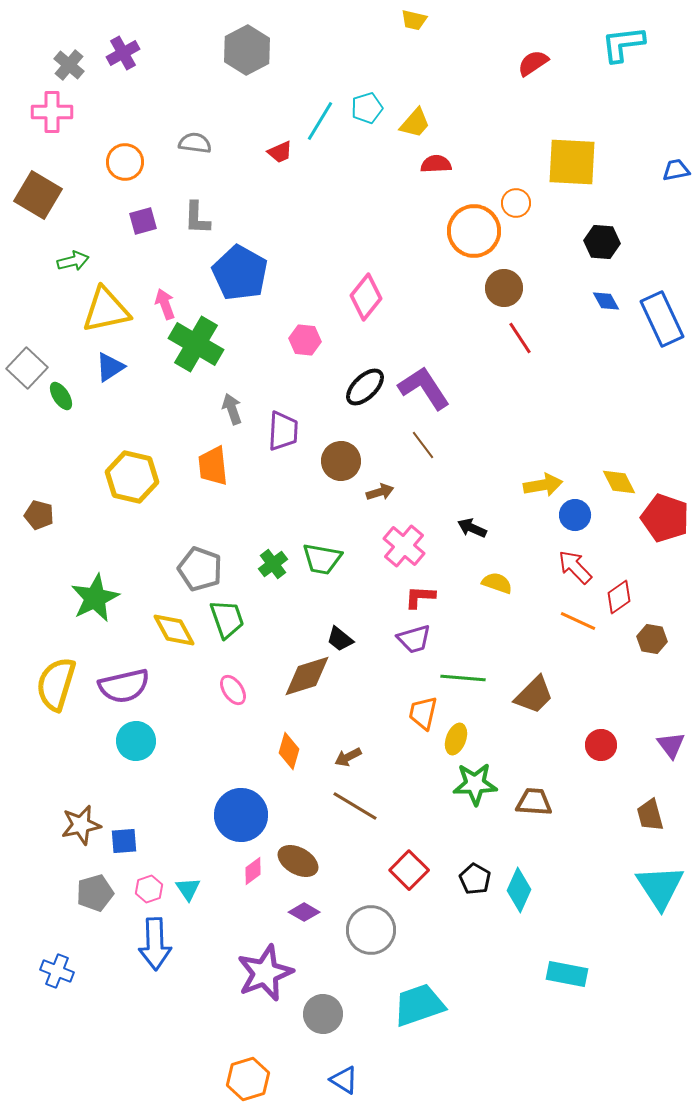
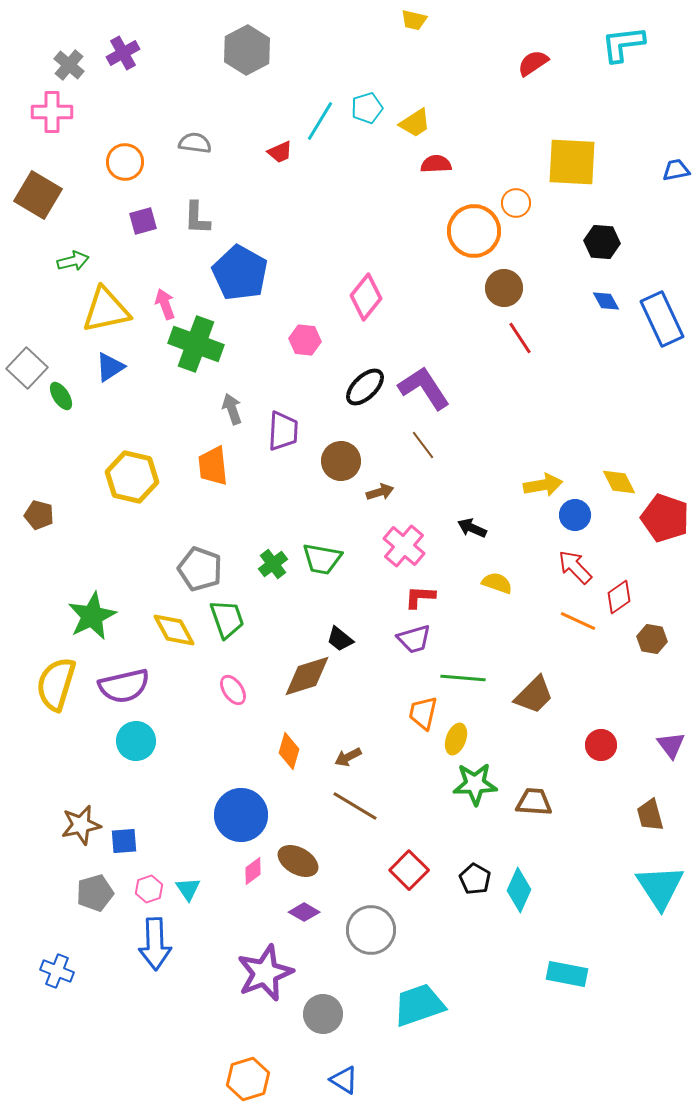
yellow trapezoid at (415, 123): rotated 16 degrees clockwise
green cross at (196, 344): rotated 10 degrees counterclockwise
green star at (95, 598): moved 3 px left, 18 px down
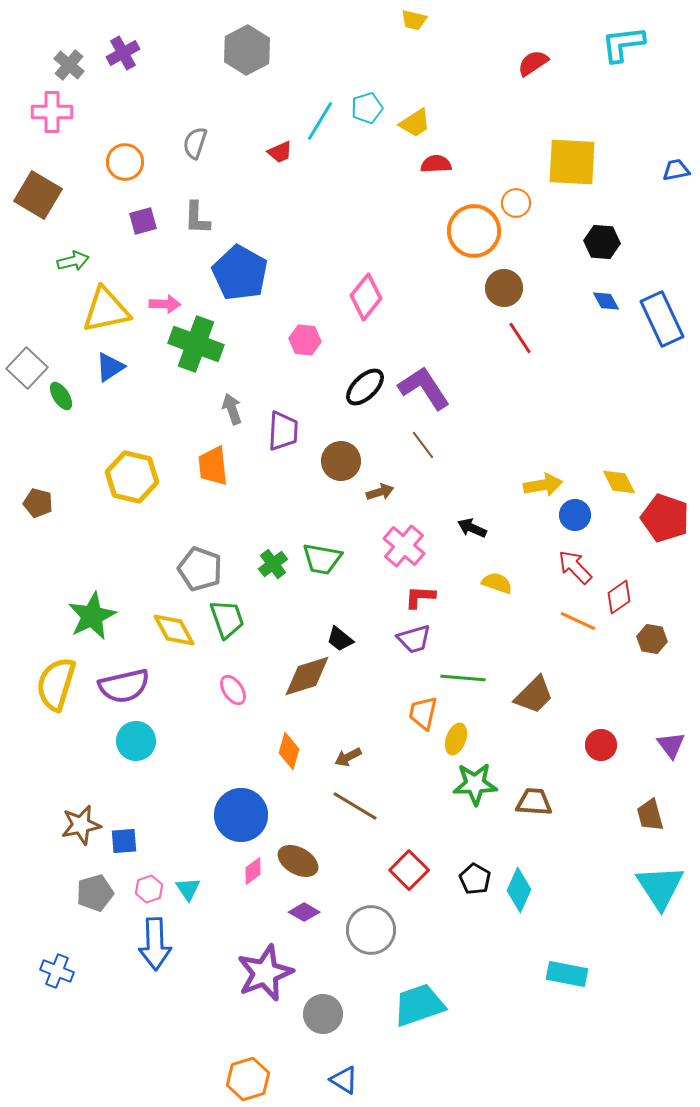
gray semicircle at (195, 143): rotated 80 degrees counterclockwise
pink arrow at (165, 304): rotated 112 degrees clockwise
brown pentagon at (39, 515): moved 1 px left, 12 px up
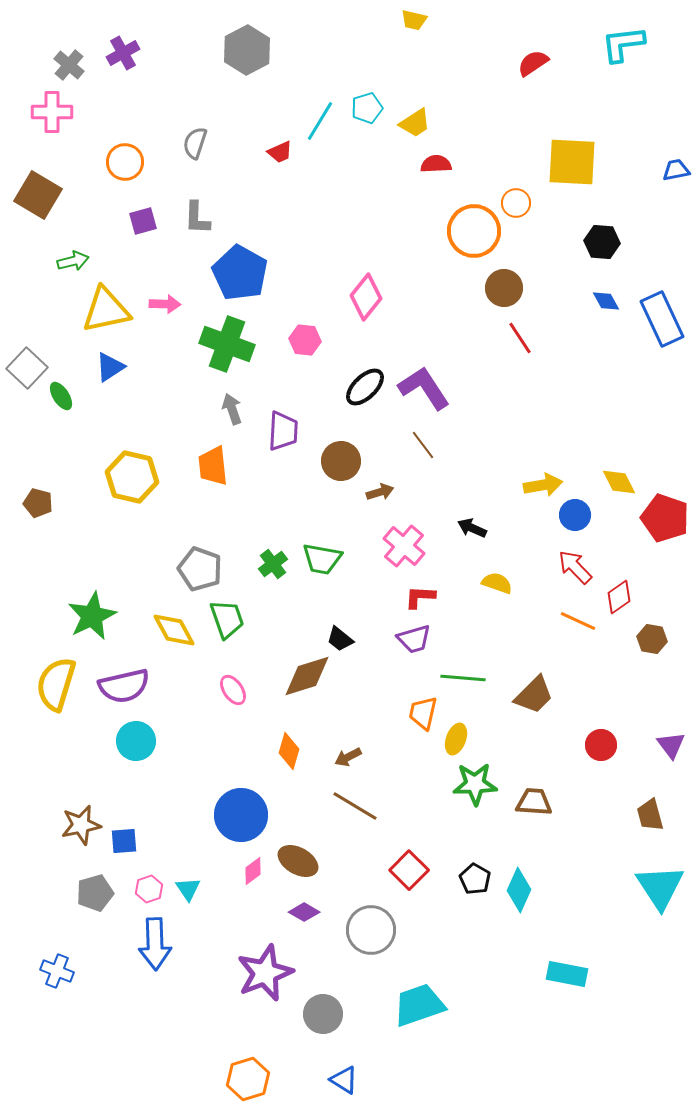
green cross at (196, 344): moved 31 px right
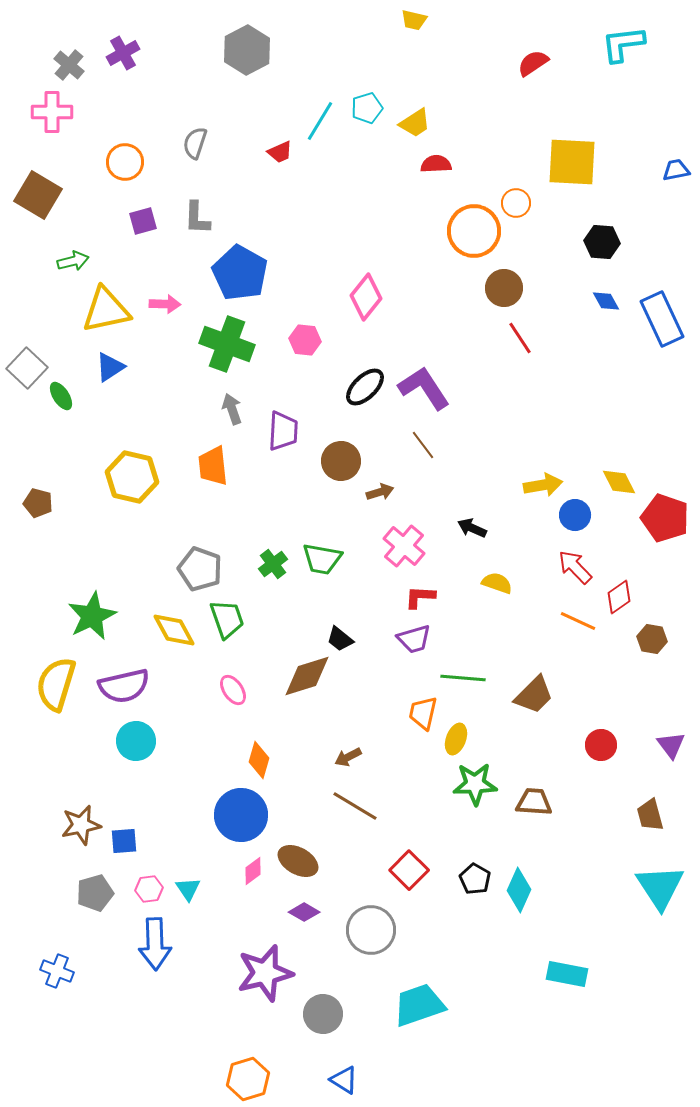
orange diamond at (289, 751): moved 30 px left, 9 px down
pink hexagon at (149, 889): rotated 12 degrees clockwise
purple star at (265, 973): rotated 8 degrees clockwise
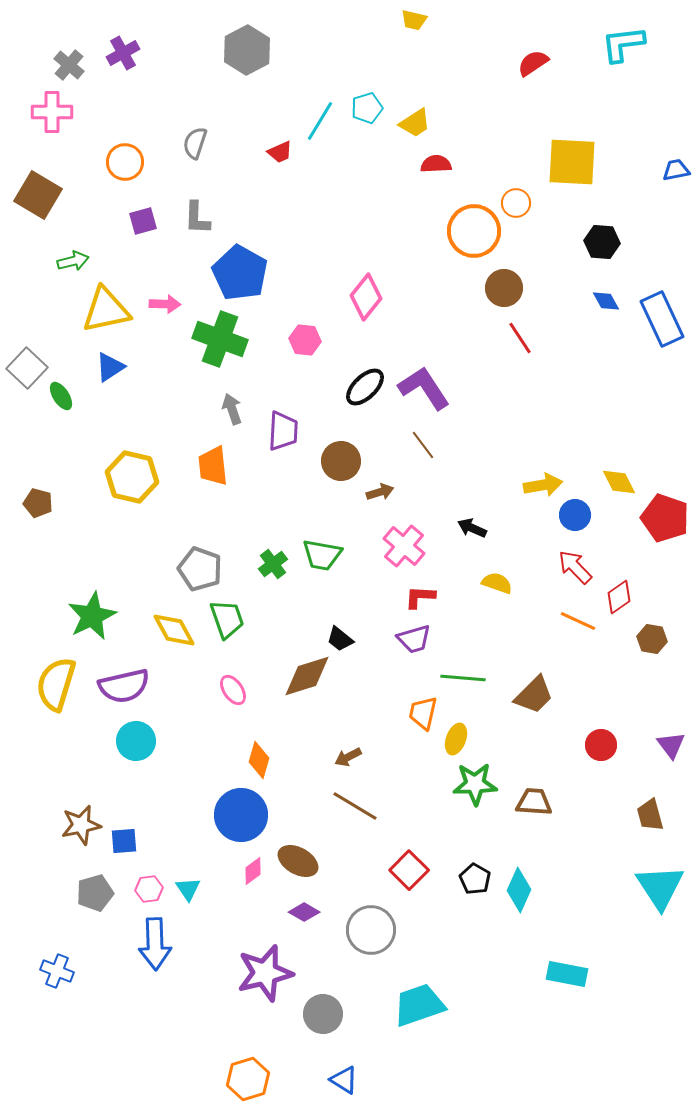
green cross at (227, 344): moved 7 px left, 5 px up
green trapezoid at (322, 559): moved 4 px up
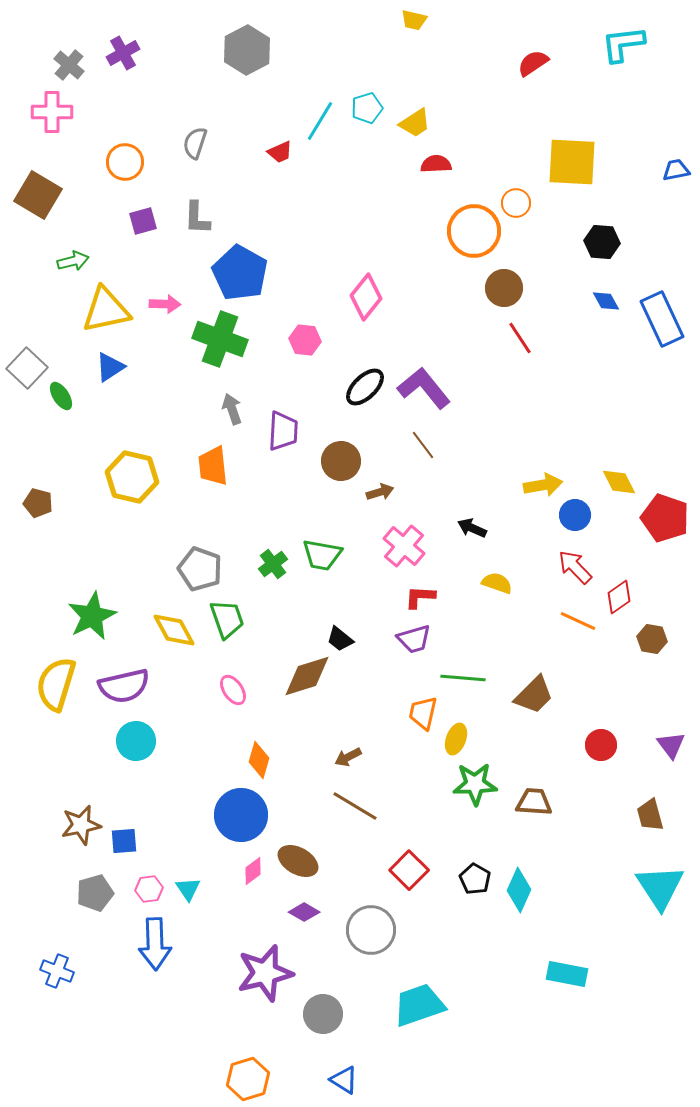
purple L-shape at (424, 388): rotated 6 degrees counterclockwise
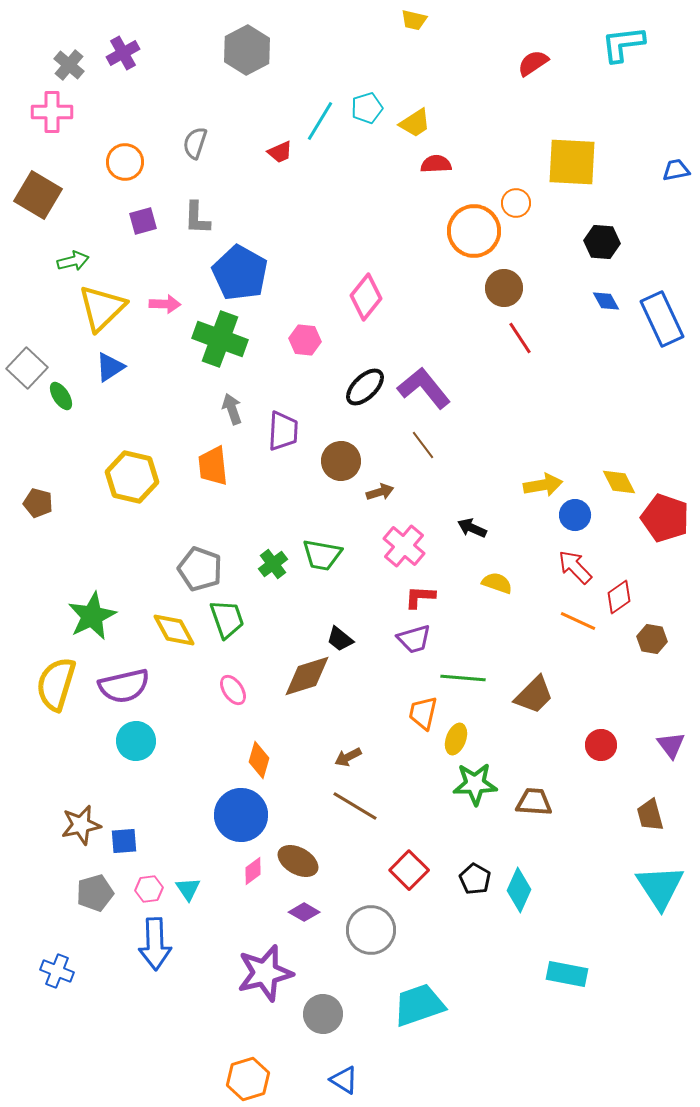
yellow triangle at (106, 310): moved 4 px left, 2 px up; rotated 32 degrees counterclockwise
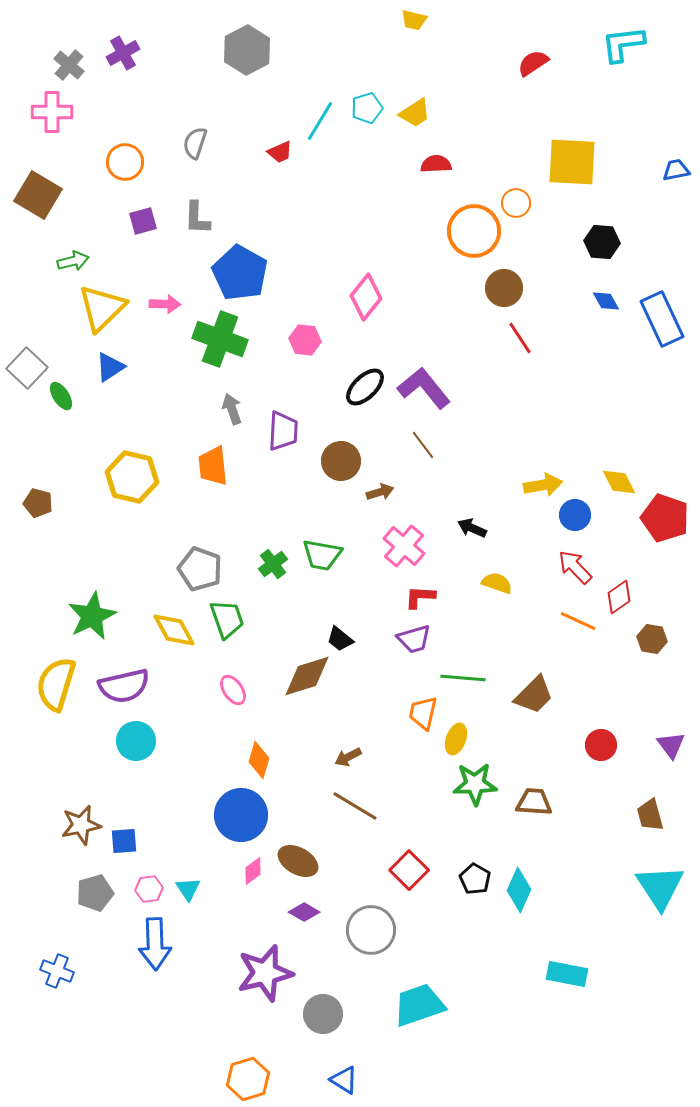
yellow trapezoid at (415, 123): moved 10 px up
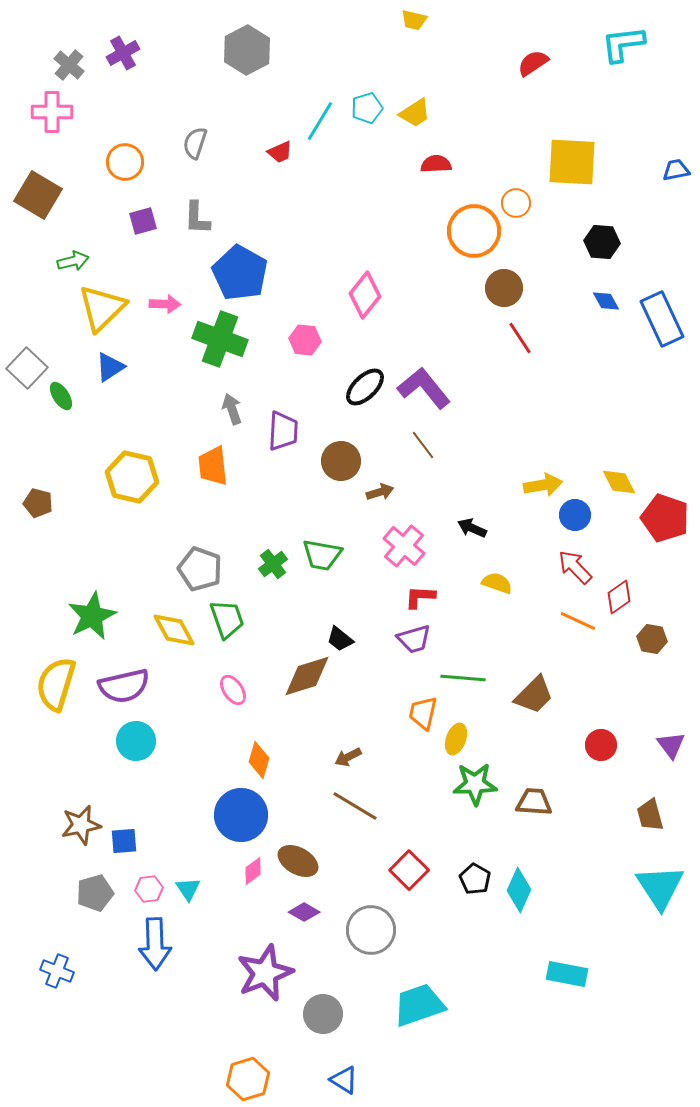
pink diamond at (366, 297): moved 1 px left, 2 px up
purple star at (265, 973): rotated 8 degrees counterclockwise
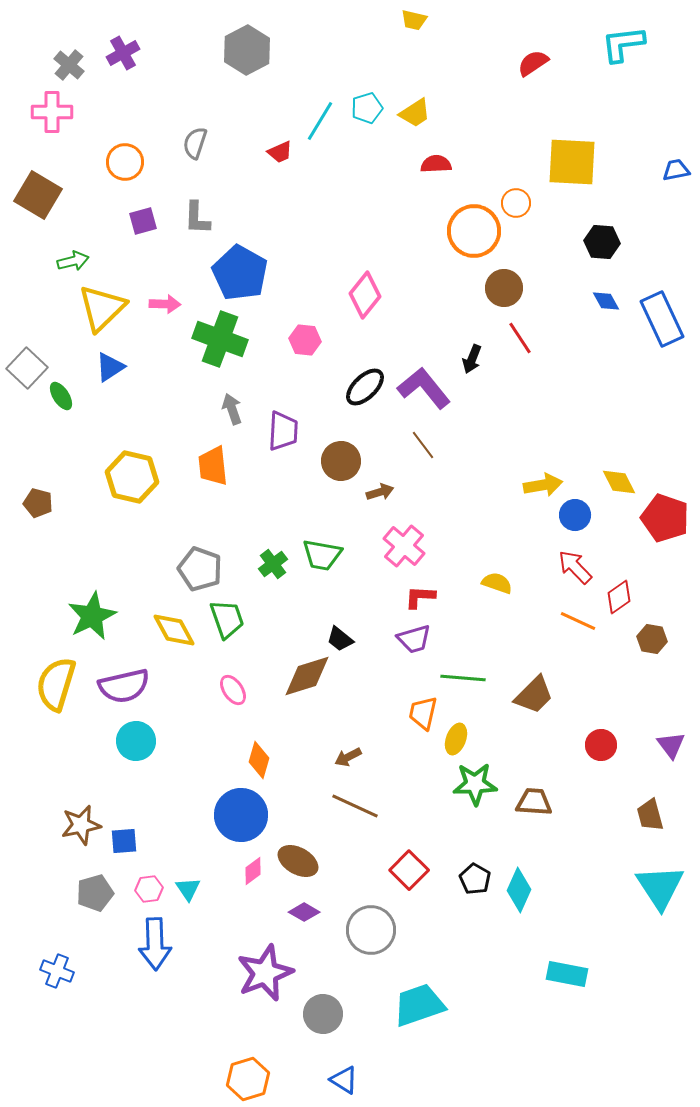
black arrow at (472, 528): moved 169 px up; rotated 92 degrees counterclockwise
brown line at (355, 806): rotated 6 degrees counterclockwise
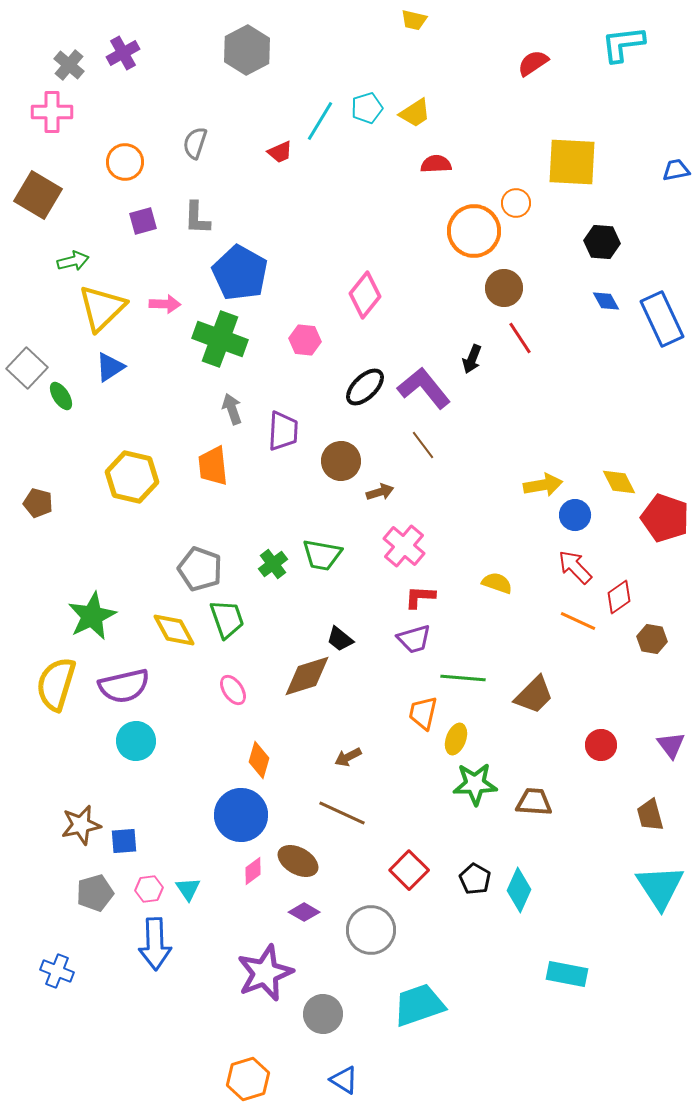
brown line at (355, 806): moved 13 px left, 7 px down
